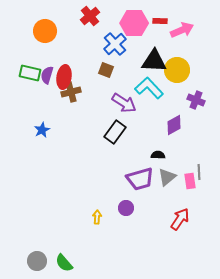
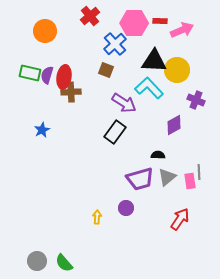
brown cross: rotated 12 degrees clockwise
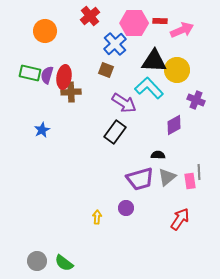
green semicircle: rotated 12 degrees counterclockwise
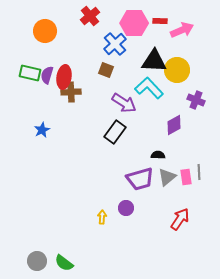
pink rectangle: moved 4 px left, 4 px up
yellow arrow: moved 5 px right
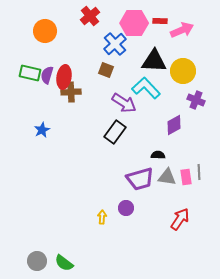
yellow circle: moved 6 px right, 1 px down
cyan L-shape: moved 3 px left
gray triangle: rotated 48 degrees clockwise
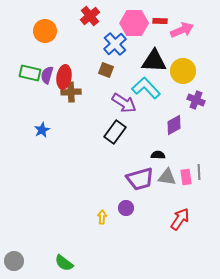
gray circle: moved 23 px left
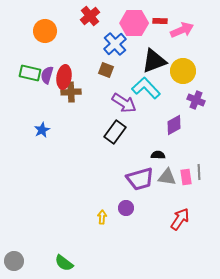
black triangle: rotated 24 degrees counterclockwise
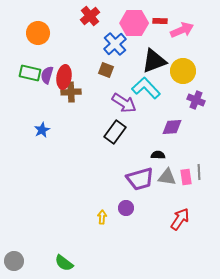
orange circle: moved 7 px left, 2 px down
purple diamond: moved 2 px left, 2 px down; rotated 25 degrees clockwise
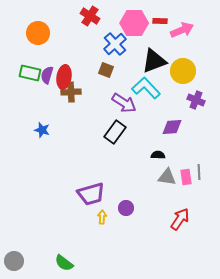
red cross: rotated 18 degrees counterclockwise
blue star: rotated 28 degrees counterclockwise
purple trapezoid: moved 49 px left, 15 px down
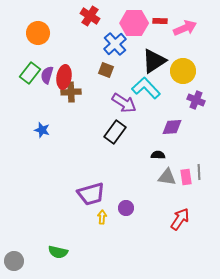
pink arrow: moved 3 px right, 2 px up
black triangle: rotated 12 degrees counterclockwise
green rectangle: rotated 65 degrees counterclockwise
green semicircle: moved 6 px left, 11 px up; rotated 24 degrees counterclockwise
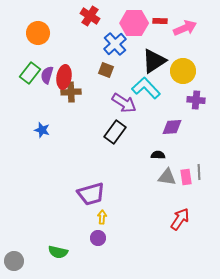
purple cross: rotated 18 degrees counterclockwise
purple circle: moved 28 px left, 30 px down
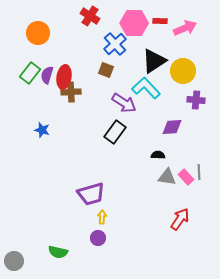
pink rectangle: rotated 35 degrees counterclockwise
